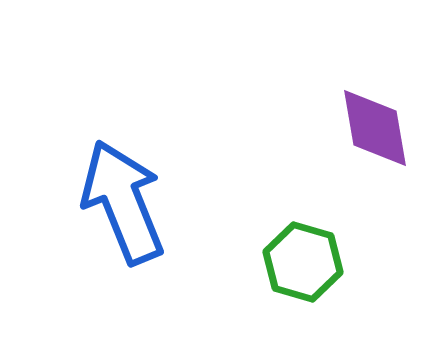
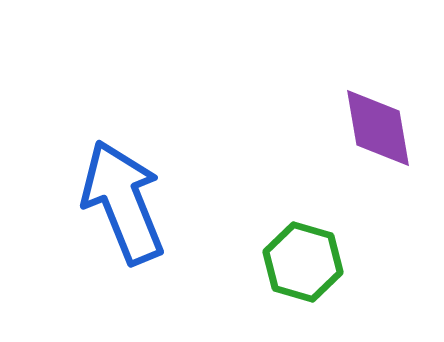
purple diamond: moved 3 px right
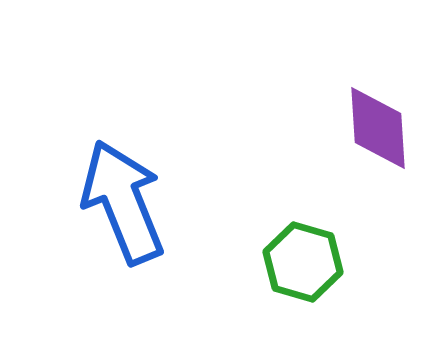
purple diamond: rotated 6 degrees clockwise
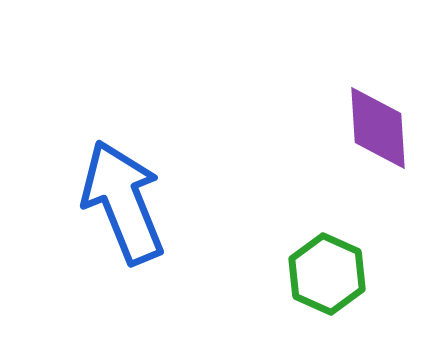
green hexagon: moved 24 px right, 12 px down; rotated 8 degrees clockwise
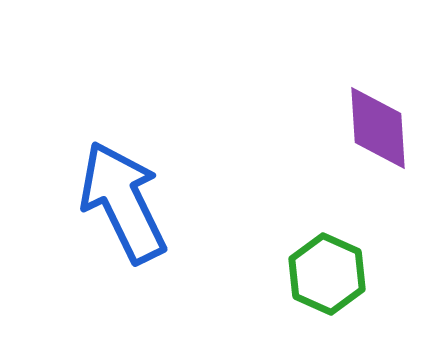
blue arrow: rotated 4 degrees counterclockwise
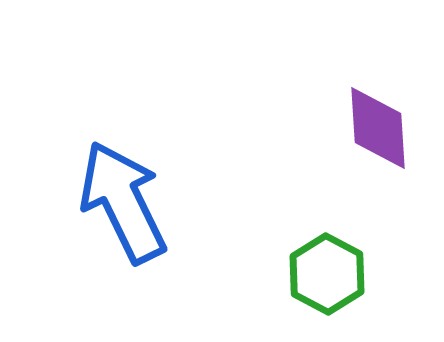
green hexagon: rotated 4 degrees clockwise
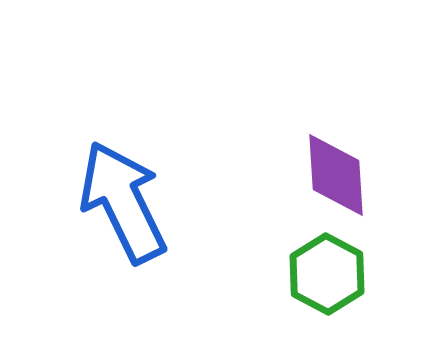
purple diamond: moved 42 px left, 47 px down
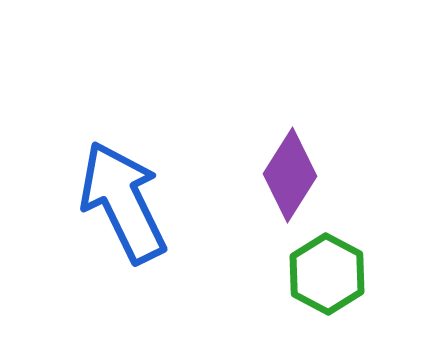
purple diamond: moved 46 px left; rotated 36 degrees clockwise
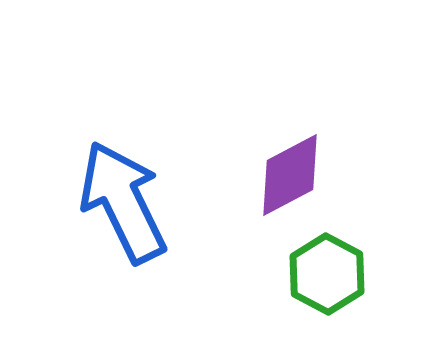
purple diamond: rotated 30 degrees clockwise
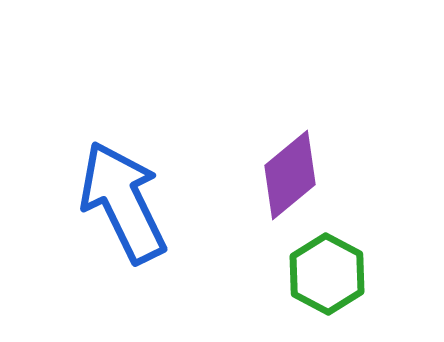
purple diamond: rotated 12 degrees counterclockwise
